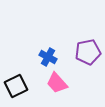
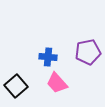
blue cross: rotated 24 degrees counterclockwise
black square: rotated 15 degrees counterclockwise
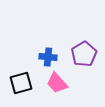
purple pentagon: moved 4 px left, 2 px down; rotated 20 degrees counterclockwise
black square: moved 5 px right, 3 px up; rotated 25 degrees clockwise
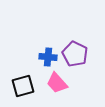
purple pentagon: moved 9 px left; rotated 15 degrees counterclockwise
black square: moved 2 px right, 3 px down
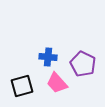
purple pentagon: moved 8 px right, 10 px down
black square: moved 1 px left
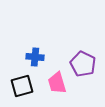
blue cross: moved 13 px left
pink trapezoid: rotated 25 degrees clockwise
